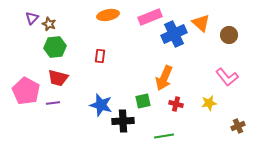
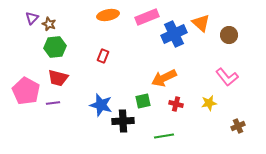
pink rectangle: moved 3 px left
red rectangle: moved 3 px right; rotated 16 degrees clockwise
orange arrow: rotated 40 degrees clockwise
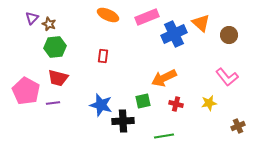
orange ellipse: rotated 35 degrees clockwise
red rectangle: rotated 16 degrees counterclockwise
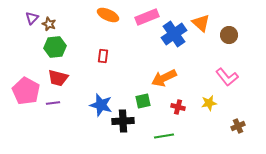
blue cross: rotated 10 degrees counterclockwise
red cross: moved 2 px right, 3 px down
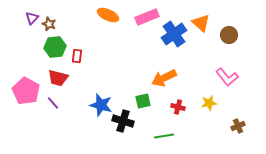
red rectangle: moved 26 px left
purple line: rotated 56 degrees clockwise
black cross: rotated 20 degrees clockwise
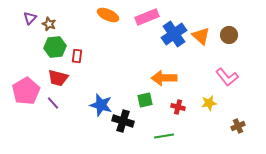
purple triangle: moved 2 px left
orange triangle: moved 13 px down
orange arrow: rotated 25 degrees clockwise
pink pentagon: rotated 12 degrees clockwise
green square: moved 2 px right, 1 px up
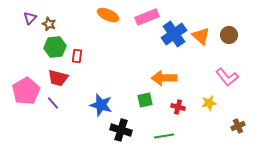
black cross: moved 2 px left, 9 px down
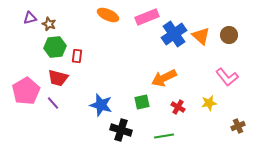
purple triangle: rotated 32 degrees clockwise
orange arrow: rotated 25 degrees counterclockwise
green square: moved 3 px left, 2 px down
red cross: rotated 16 degrees clockwise
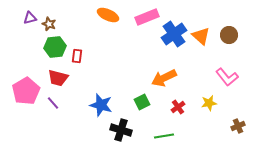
green square: rotated 14 degrees counterclockwise
red cross: rotated 24 degrees clockwise
